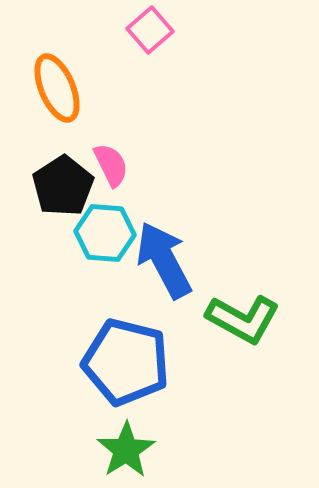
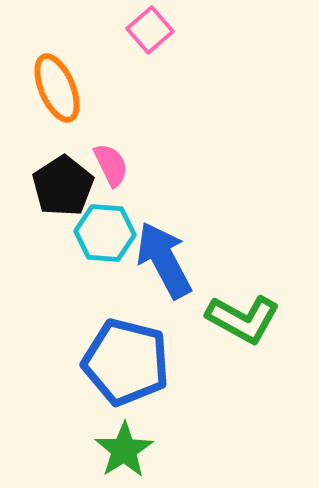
green star: moved 2 px left
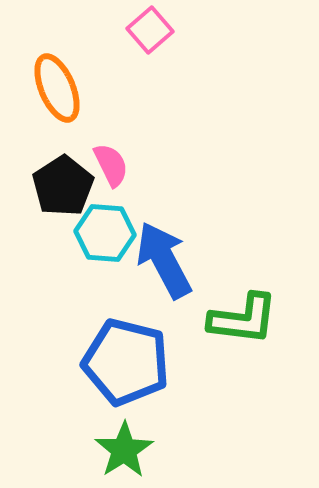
green L-shape: rotated 22 degrees counterclockwise
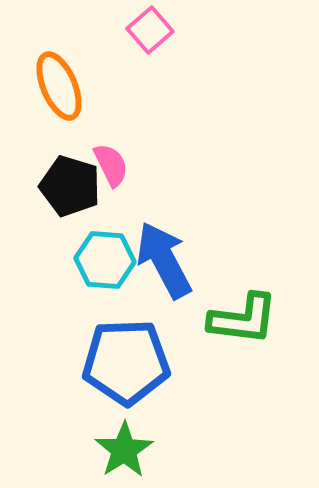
orange ellipse: moved 2 px right, 2 px up
black pentagon: moved 7 px right; rotated 22 degrees counterclockwise
cyan hexagon: moved 27 px down
blue pentagon: rotated 16 degrees counterclockwise
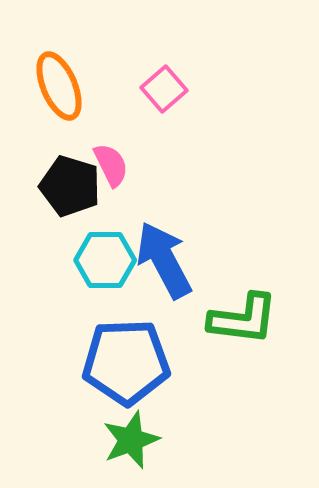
pink square: moved 14 px right, 59 px down
cyan hexagon: rotated 4 degrees counterclockwise
green star: moved 7 px right, 10 px up; rotated 12 degrees clockwise
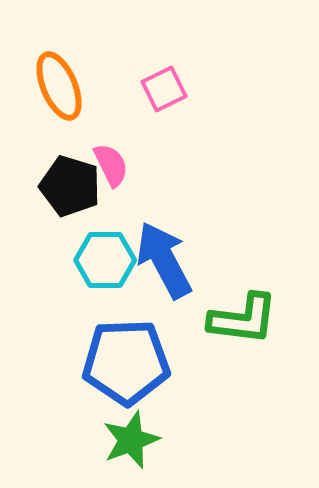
pink square: rotated 15 degrees clockwise
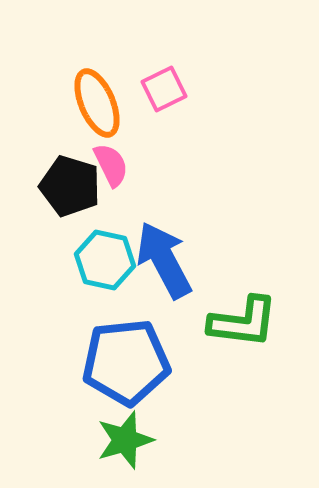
orange ellipse: moved 38 px right, 17 px down
cyan hexagon: rotated 12 degrees clockwise
green L-shape: moved 3 px down
blue pentagon: rotated 4 degrees counterclockwise
green star: moved 6 px left; rotated 4 degrees clockwise
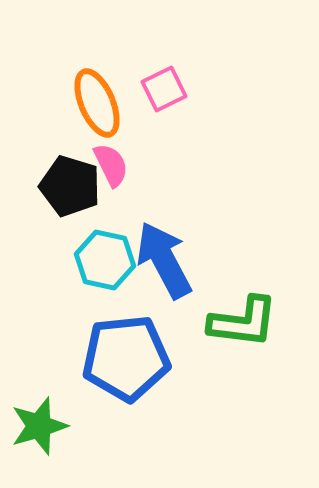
blue pentagon: moved 4 px up
green star: moved 86 px left, 14 px up
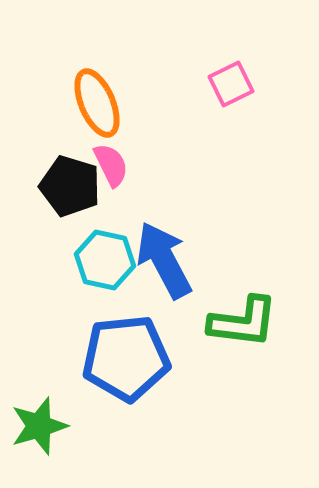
pink square: moved 67 px right, 5 px up
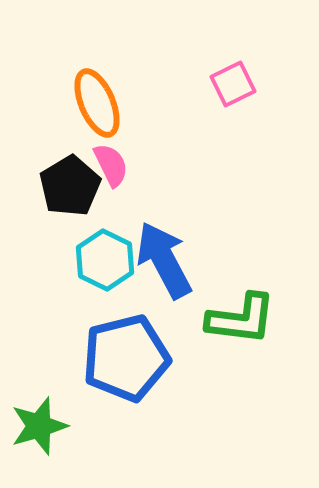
pink square: moved 2 px right
black pentagon: rotated 24 degrees clockwise
cyan hexagon: rotated 14 degrees clockwise
green L-shape: moved 2 px left, 3 px up
blue pentagon: rotated 8 degrees counterclockwise
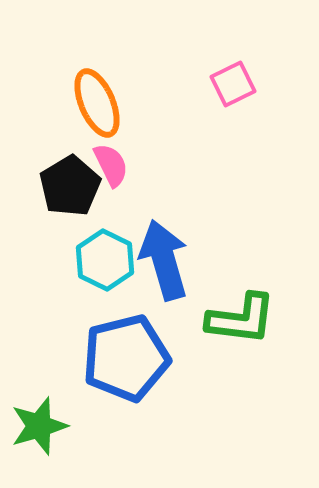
blue arrow: rotated 12 degrees clockwise
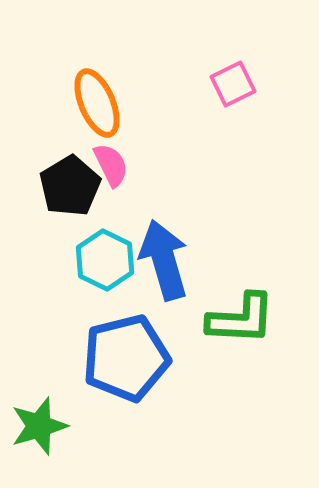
green L-shape: rotated 4 degrees counterclockwise
